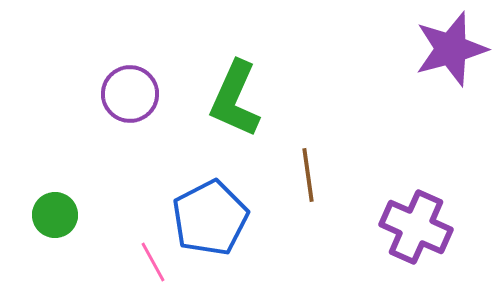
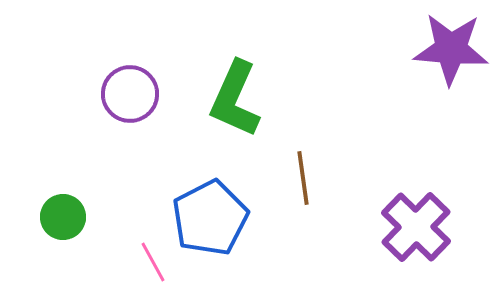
purple star: rotated 20 degrees clockwise
brown line: moved 5 px left, 3 px down
green circle: moved 8 px right, 2 px down
purple cross: rotated 20 degrees clockwise
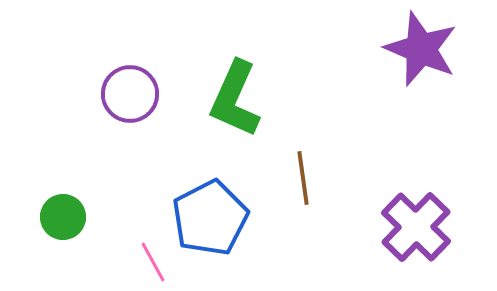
purple star: moved 30 px left; rotated 18 degrees clockwise
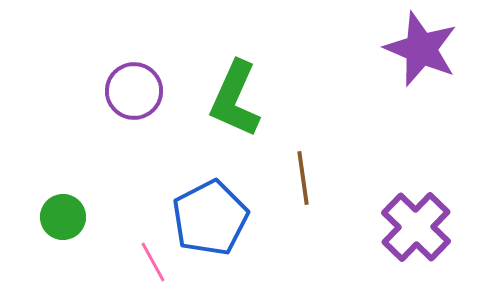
purple circle: moved 4 px right, 3 px up
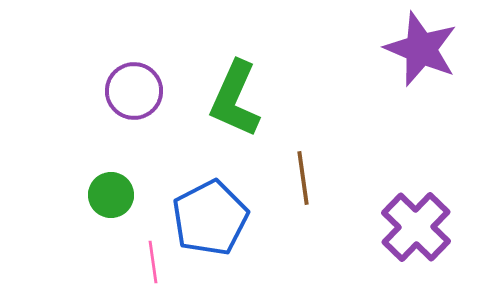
green circle: moved 48 px right, 22 px up
pink line: rotated 21 degrees clockwise
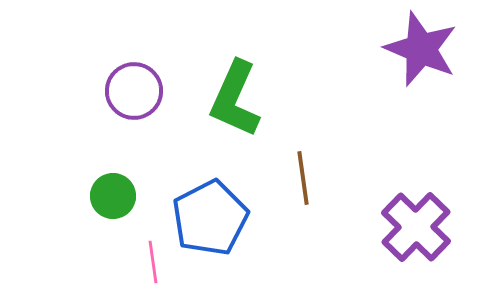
green circle: moved 2 px right, 1 px down
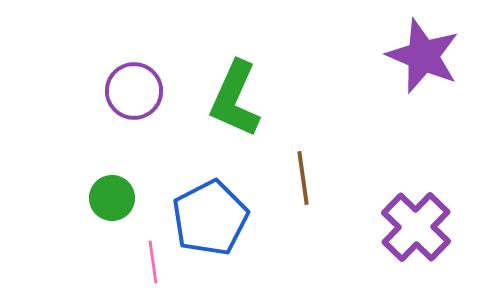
purple star: moved 2 px right, 7 px down
green circle: moved 1 px left, 2 px down
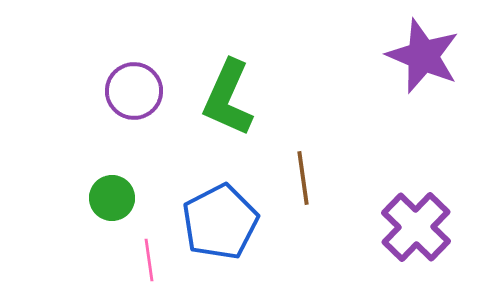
green L-shape: moved 7 px left, 1 px up
blue pentagon: moved 10 px right, 4 px down
pink line: moved 4 px left, 2 px up
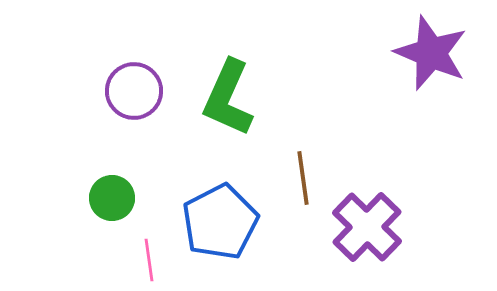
purple star: moved 8 px right, 3 px up
purple cross: moved 49 px left
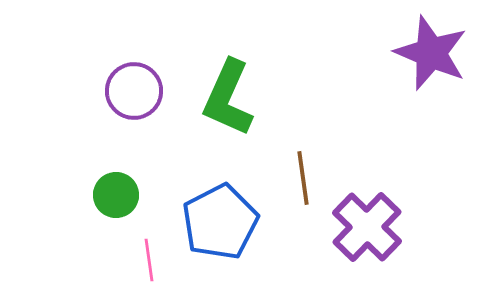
green circle: moved 4 px right, 3 px up
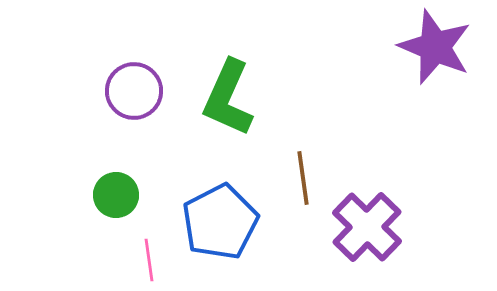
purple star: moved 4 px right, 6 px up
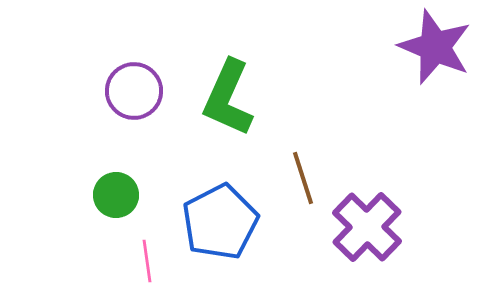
brown line: rotated 10 degrees counterclockwise
pink line: moved 2 px left, 1 px down
